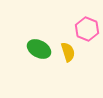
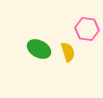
pink hexagon: rotated 15 degrees counterclockwise
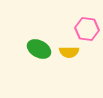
yellow semicircle: moved 1 px right; rotated 108 degrees clockwise
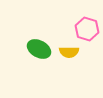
pink hexagon: rotated 10 degrees clockwise
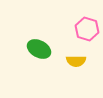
yellow semicircle: moved 7 px right, 9 px down
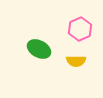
pink hexagon: moved 7 px left; rotated 20 degrees clockwise
